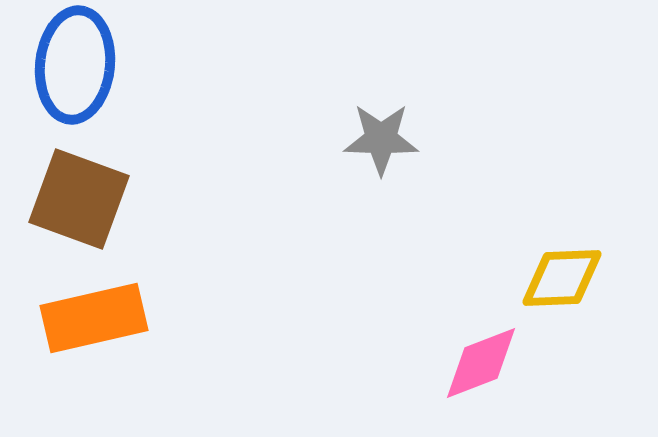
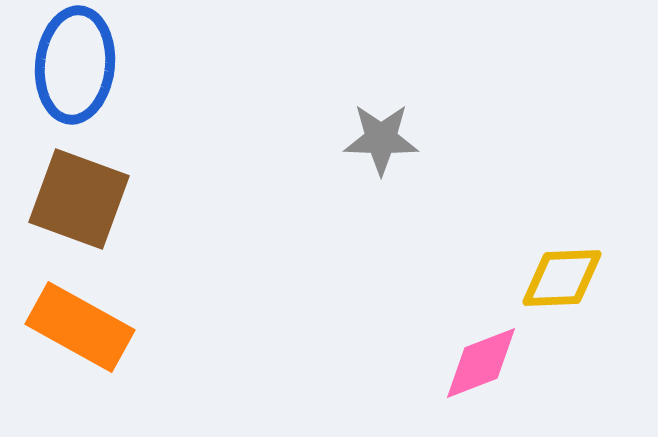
orange rectangle: moved 14 px left, 9 px down; rotated 42 degrees clockwise
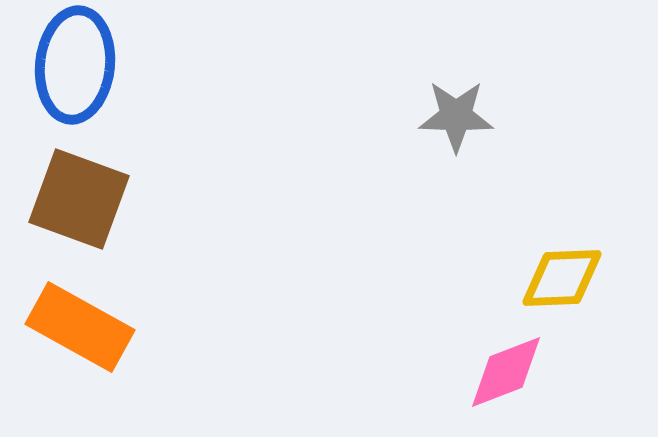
gray star: moved 75 px right, 23 px up
pink diamond: moved 25 px right, 9 px down
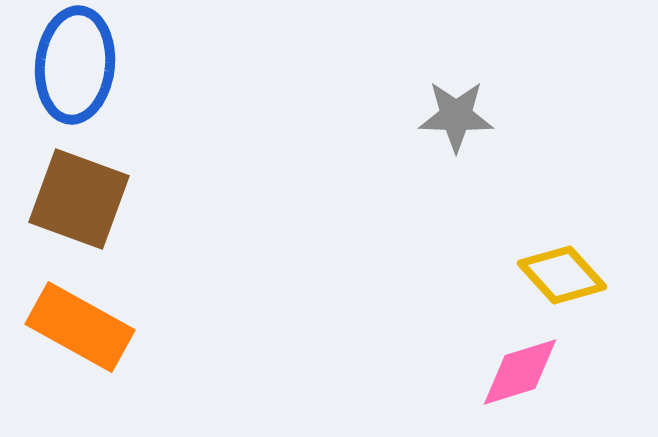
yellow diamond: moved 3 px up; rotated 50 degrees clockwise
pink diamond: moved 14 px right; rotated 4 degrees clockwise
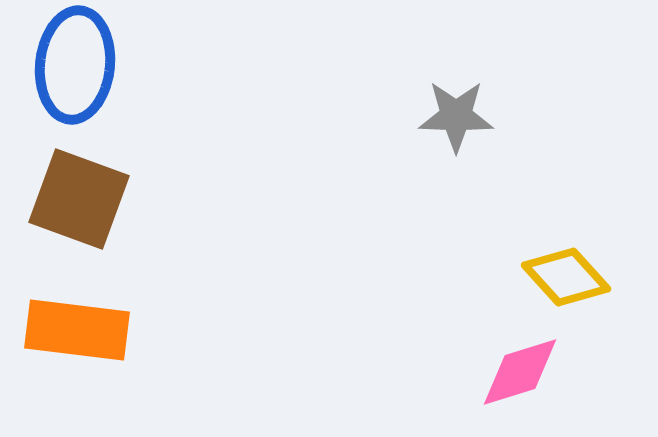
yellow diamond: moved 4 px right, 2 px down
orange rectangle: moved 3 px left, 3 px down; rotated 22 degrees counterclockwise
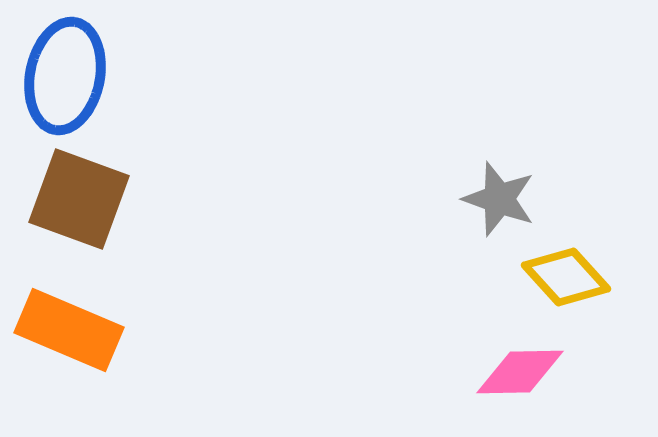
blue ellipse: moved 10 px left, 11 px down; rotated 5 degrees clockwise
gray star: moved 43 px right, 83 px down; rotated 18 degrees clockwise
orange rectangle: moved 8 px left; rotated 16 degrees clockwise
pink diamond: rotated 16 degrees clockwise
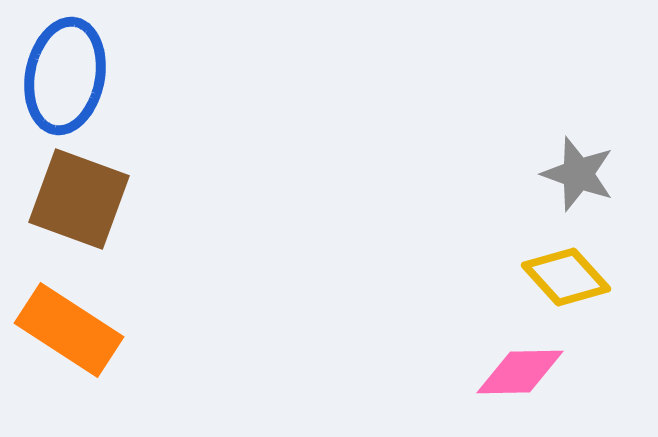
gray star: moved 79 px right, 25 px up
orange rectangle: rotated 10 degrees clockwise
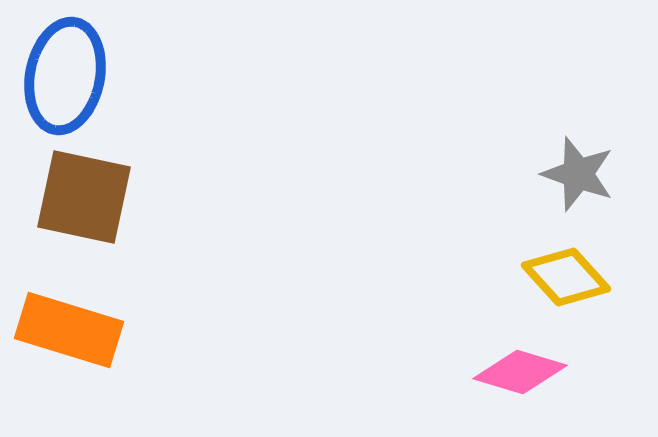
brown square: moved 5 px right, 2 px up; rotated 8 degrees counterclockwise
orange rectangle: rotated 16 degrees counterclockwise
pink diamond: rotated 18 degrees clockwise
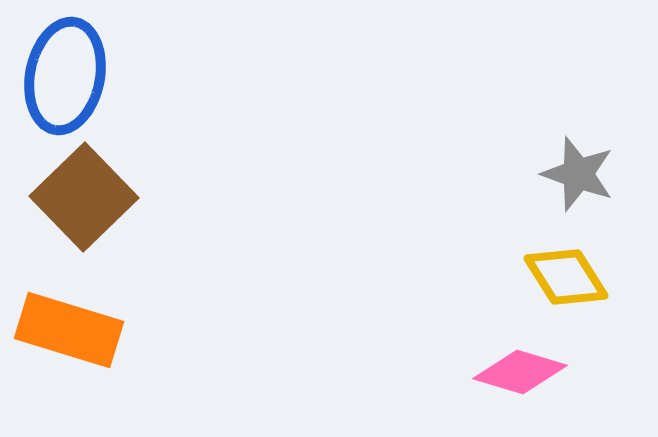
brown square: rotated 34 degrees clockwise
yellow diamond: rotated 10 degrees clockwise
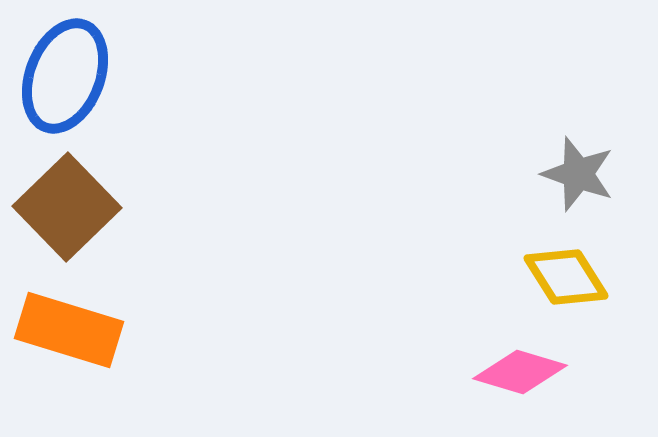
blue ellipse: rotated 10 degrees clockwise
brown square: moved 17 px left, 10 px down
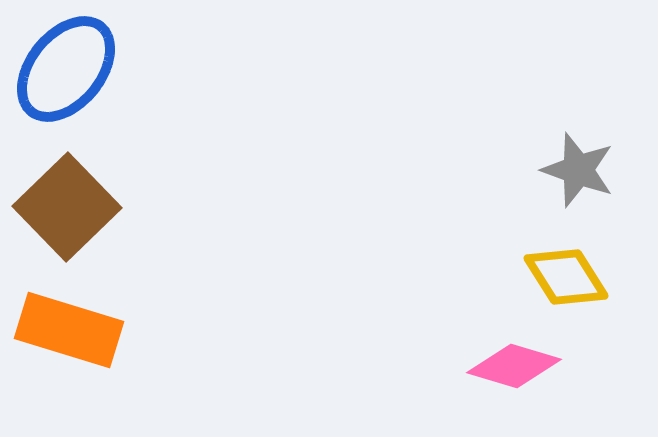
blue ellipse: moved 1 px right, 7 px up; rotated 18 degrees clockwise
gray star: moved 4 px up
pink diamond: moved 6 px left, 6 px up
